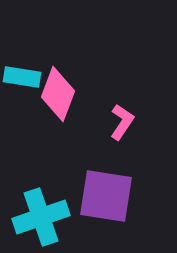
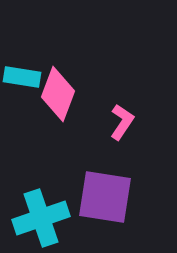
purple square: moved 1 px left, 1 px down
cyan cross: moved 1 px down
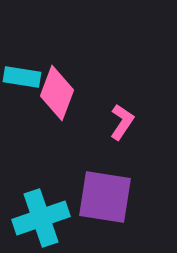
pink diamond: moved 1 px left, 1 px up
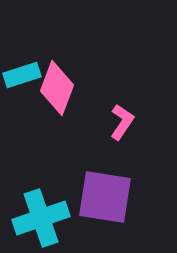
cyan rectangle: moved 2 px up; rotated 27 degrees counterclockwise
pink diamond: moved 5 px up
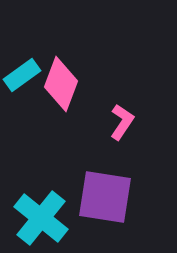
cyan rectangle: rotated 18 degrees counterclockwise
pink diamond: moved 4 px right, 4 px up
cyan cross: rotated 32 degrees counterclockwise
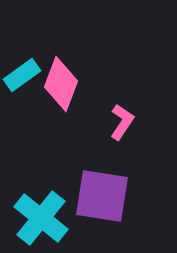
purple square: moved 3 px left, 1 px up
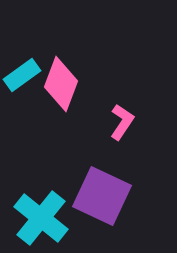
purple square: rotated 16 degrees clockwise
